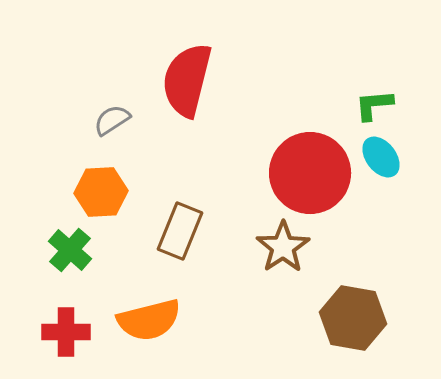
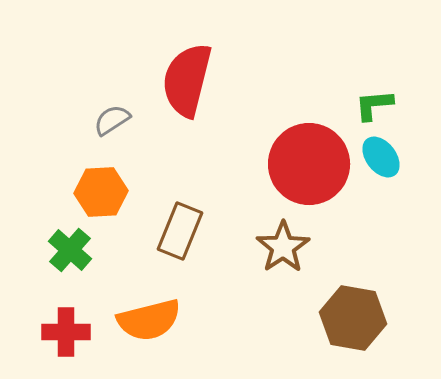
red circle: moved 1 px left, 9 px up
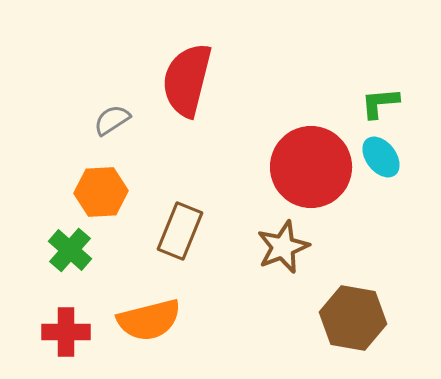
green L-shape: moved 6 px right, 2 px up
red circle: moved 2 px right, 3 px down
brown star: rotated 12 degrees clockwise
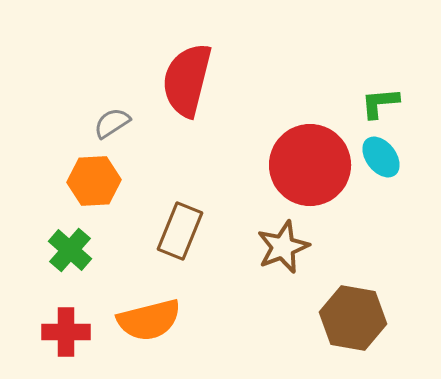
gray semicircle: moved 3 px down
red circle: moved 1 px left, 2 px up
orange hexagon: moved 7 px left, 11 px up
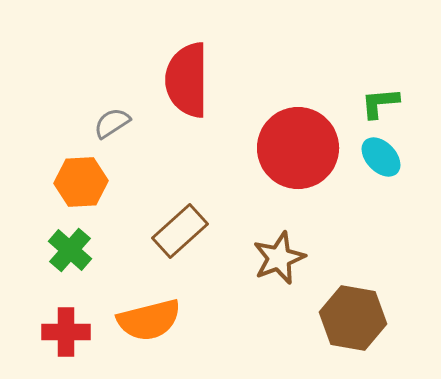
red semicircle: rotated 14 degrees counterclockwise
cyan ellipse: rotated 6 degrees counterclockwise
red circle: moved 12 px left, 17 px up
orange hexagon: moved 13 px left, 1 px down
brown rectangle: rotated 26 degrees clockwise
brown star: moved 4 px left, 11 px down
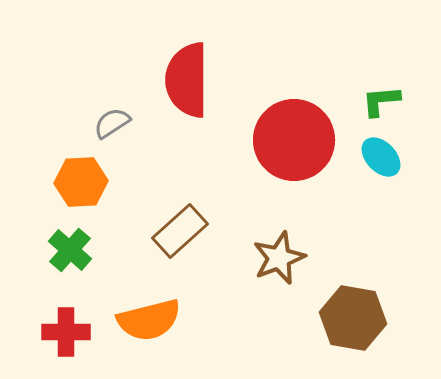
green L-shape: moved 1 px right, 2 px up
red circle: moved 4 px left, 8 px up
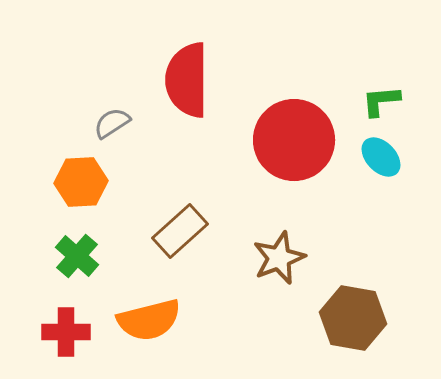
green cross: moved 7 px right, 6 px down
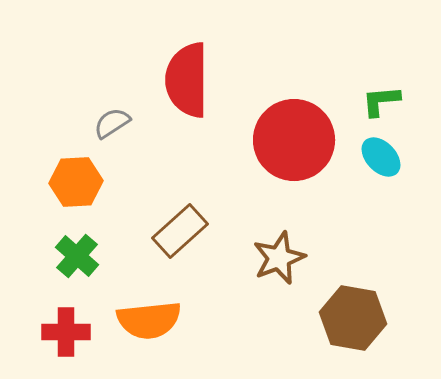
orange hexagon: moved 5 px left
orange semicircle: rotated 8 degrees clockwise
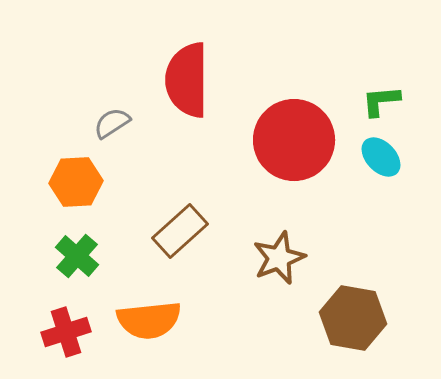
red cross: rotated 18 degrees counterclockwise
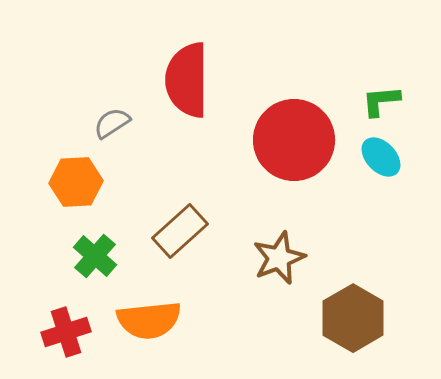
green cross: moved 18 px right
brown hexagon: rotated 20 degrees clockwise
